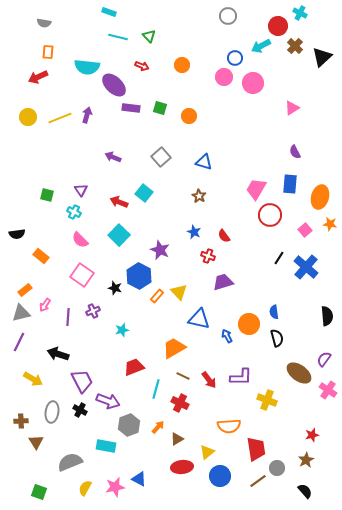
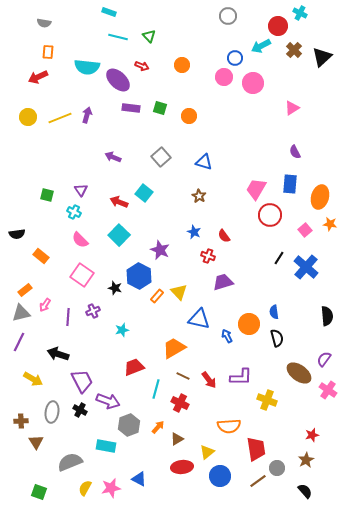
brown cross at (295, 46): moved 1 px left, 4 px down
purple ellipse at (114, 85): moved 4 px right, 5 px up
pink star at (115, 487): moved 4 px left, 1 px down
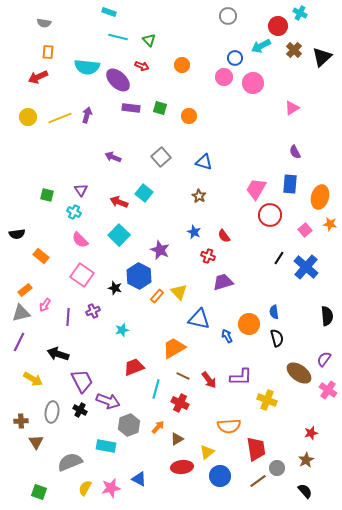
green triangle at (149, 36): moved 4 px down
red star at (312, 435): moved 1 px left, 2 px up
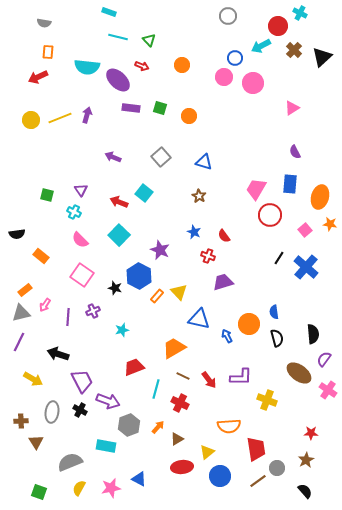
yellow circle at (28, 117): moved 3 px right, 3 px down
black semicircle at (327, 316): moved 14 px left, 18 px down
red star at (311, 433): rotated 16 degrees clockwise
yellow semicircle at (85, 488): moved 6 px left
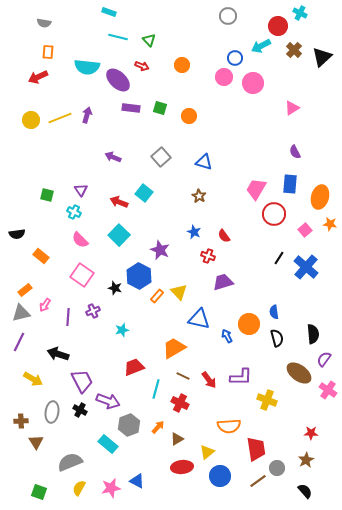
red circle at (270, 215): moved 4 px right, 1 px up
cyan rectangle at (106, 446): moved 2 px right, 2 px up; rotated 30 degrees clockwise
blue triangle at (139, 479): moved 2 px left, 2 px down
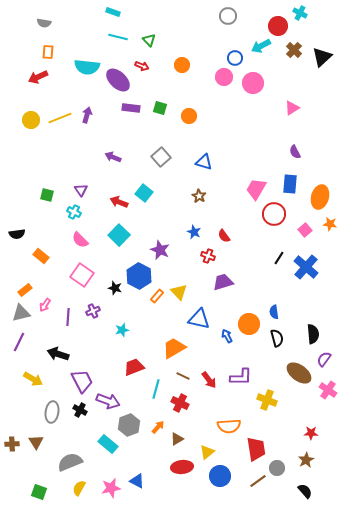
cyan rectangle at (109, 12): moved 4 px right
brown cross at (21, 421): moved 9 px left, 23 px down
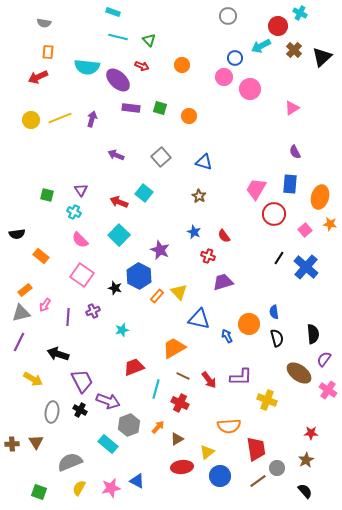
pink circle at (253, 83): moved 3 px left, 6 px down
purple arrow at (87, 115): moved 5 px right, 4 px down
purple arrow at (113, 157): moved 3 px right, 2 px up
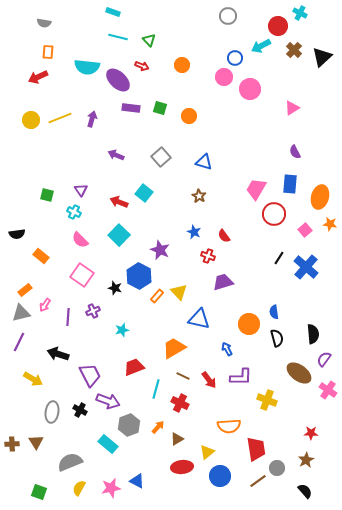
blue arrow at (227, 336): moved 13 px down
purple trapezoid at (82, 381): moved 8 px right, 6 px up
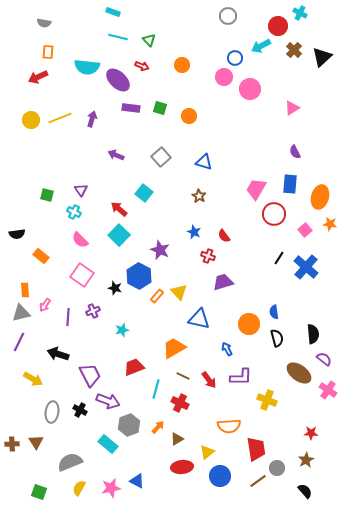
red arrow at (119, 202): moved 7 px down; rotated 18 degrees clockwise
orange rectangle at (25, 290): rotated 56 degrees counterclockwise
purple semicircle at (324, 359): rotated 91 degrees clockwise
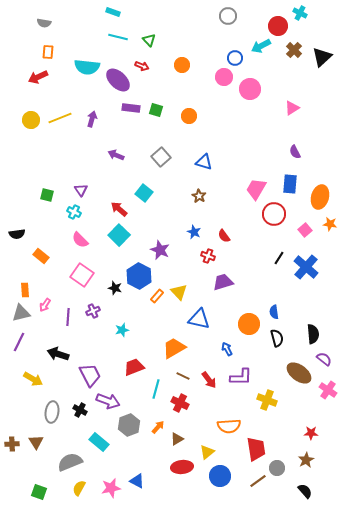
green square at (160, 108): moved 4 px left, 2 px down
cyan rectangle at (108, 444): moved 9 px left, 2 px up
